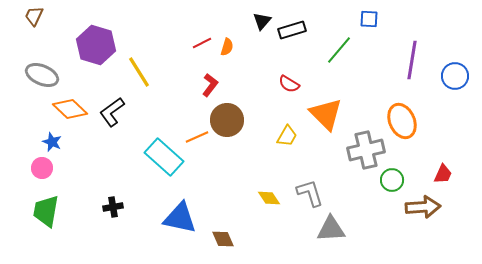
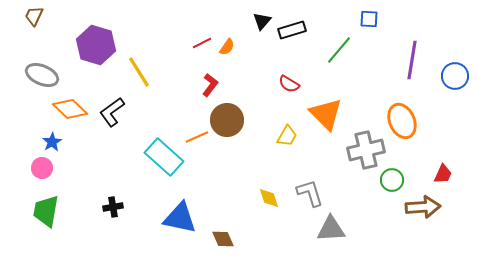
orange semicircle: rotated 18 degrees clockwise
blue star: rotated 18 degrees clockwise
yellow diamond: rotated 15 degrees clockwise
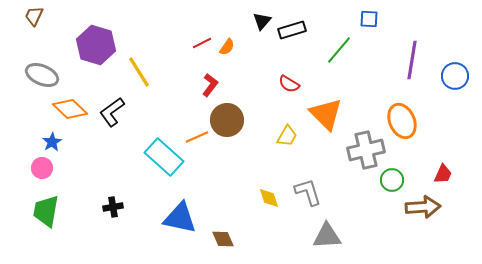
gray L-shape: moved 2 px left, 1 px up
gray triangle: moved 4 px left, 7 px down
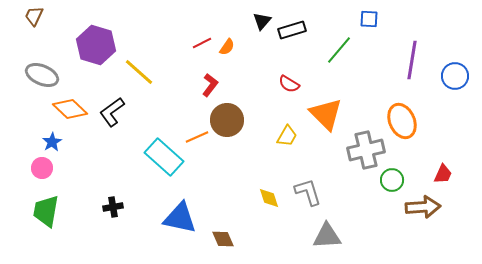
yellow line: rotated 16 degrees counterclockwise
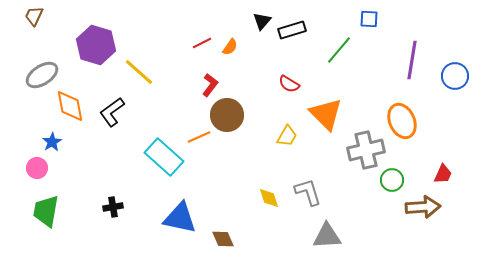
orange semicircle: moved 3 px right
gray ellipse: rotated 56 degrees counterclockwise
orange diamond: moved 3 px up; rotated 36 degrees clockwise
brown circle: moved 5 px up
orange line: moved 2 px right
pink circle: moved 5 px left
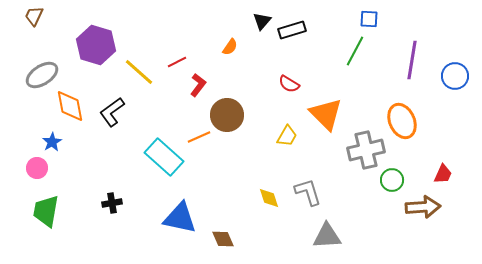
red line: moved 25 px left, 19 px down
green line: moved 16 px right, 1 px down; rotated 12 degrees counterclockwise
red L-shape: moved 12 px left
black cross: moved 1 px left, 4 px up
